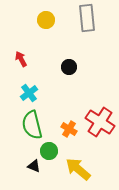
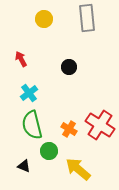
yellow circle: moved 2 px left, 1 px up
red cross: moved 3 px down
black triangle: moved 10 px left
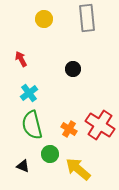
black circle: moved 4 px right, 2 px down
green circle: moved 1 px right, 3 px down
black triangle: moved 1 px left
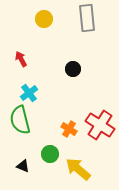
green semicircle: moved 12 px left, 5 px up
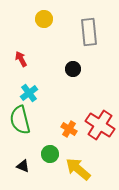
gray rectangle: moved 2 px right, 14 px down
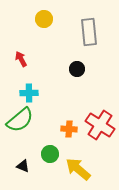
black circle: moved 4 px right
cyan cross: rotated 36 degrees clockwise
green semicircle: rotated 116 degrees counterclockwise
orange cross: rotated 28 degrees counterclockwise
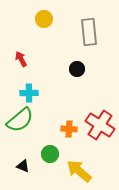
yellow arrow: moved 1 px right, 2 px down
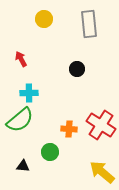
gray rectangle: moved 8 px up
red cross: moved 1 px right
green circle: moved 2 px up
black triangle: rotated 16 degrees counterclockwise
yellow arrow: moved 23 px right, 1 px down
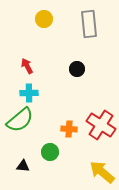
red arrow: moved 6 px right, 7 px down
